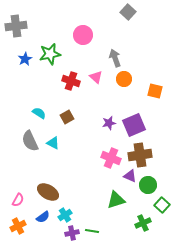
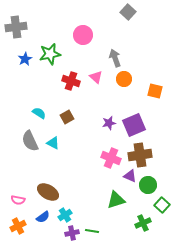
gray cross: moved 1 px down
pink semicircle: rotated 72 degrees clockwise
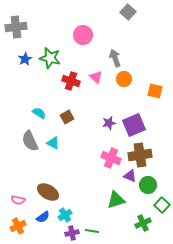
green star: moved 4 px down; rotated 25 degrees clockwise
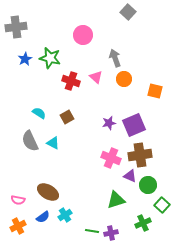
purple cross: moved 39 px right
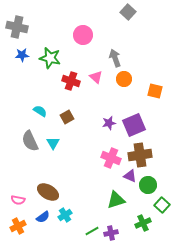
gray cross: moved 1 px right; rotated 20 degrees clockwise
blue star: moved 3 px left, 4 px up; rotated 24 degrees clockwise
cyan semicircle: moved 1 px right, 2 px up
cyan triangle: rotated 32 degrees clockwise
green line: rotated 40 degrees counterclockwise
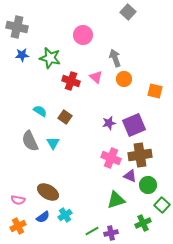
brown square: moved 2 px left; rotated 24 degrees counterclockwise
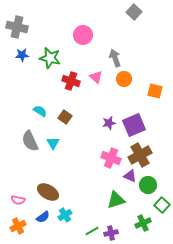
gray square: moved 6 px right
brown cross: rotated 20 degrees counterclockwise
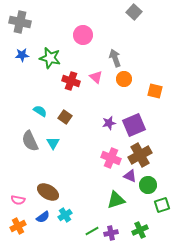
gray cross: moved 3 px right, 5 px up
green square: rotated 28 degrees clockwise
green cross: moved 3 px left, 7 px down
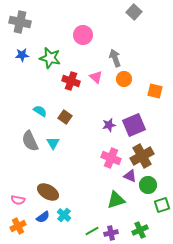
purple star: moved 2 px down
brown cross: moved 2 px right, 1 px down
cyan cross: moved 1 px left; rotated 16 degrees counterclockwise
